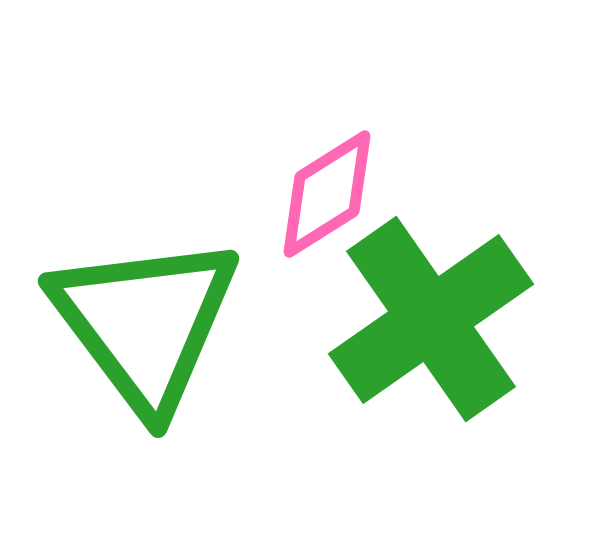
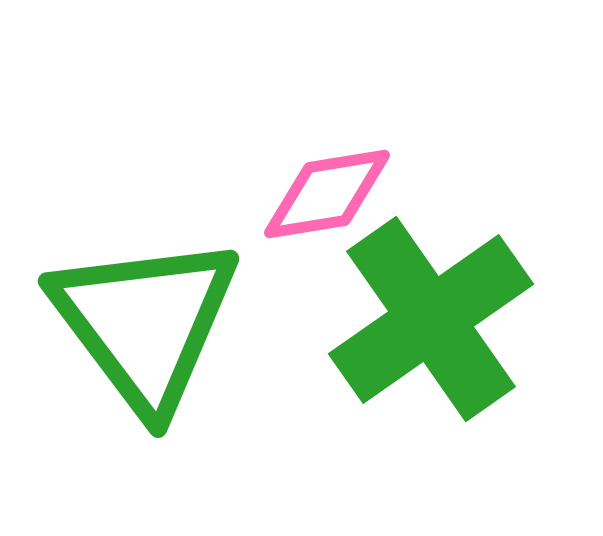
pink diamond: rotated 23 degrees clockwise
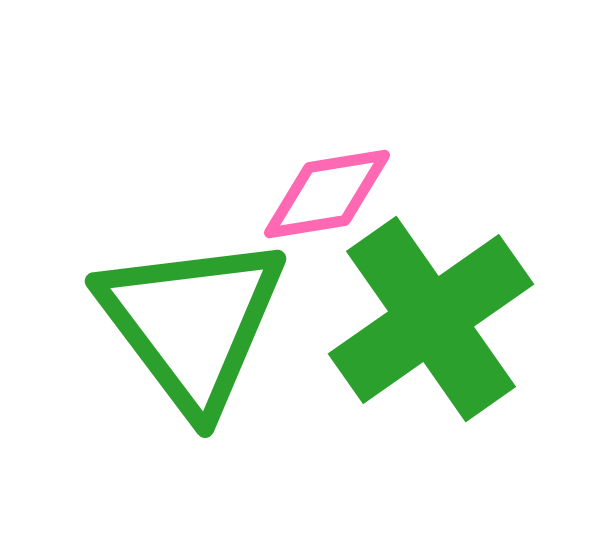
green triangle: moved 47 px right
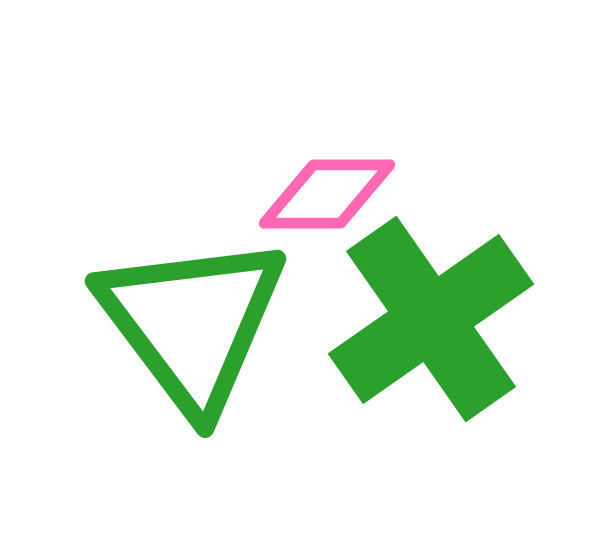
pink diamond: rotated 9 degrees clockwise
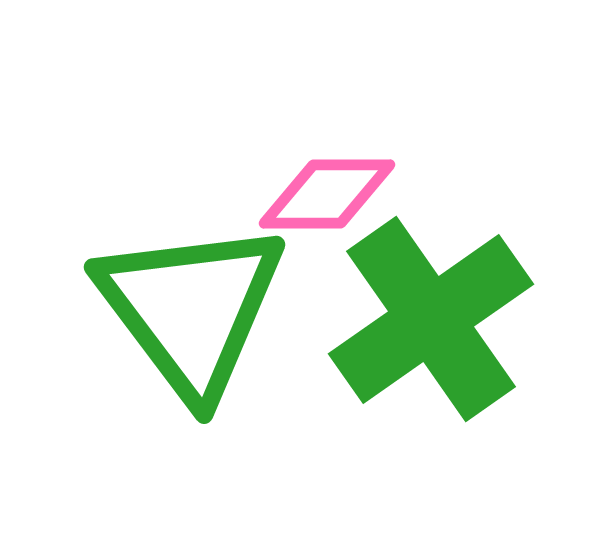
green triangle: moved 1 px left, 14 px up
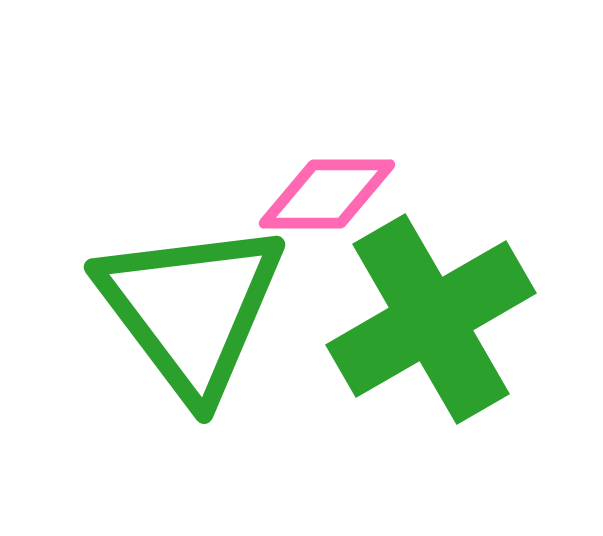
green cross: rotated 5 degrees clockwise
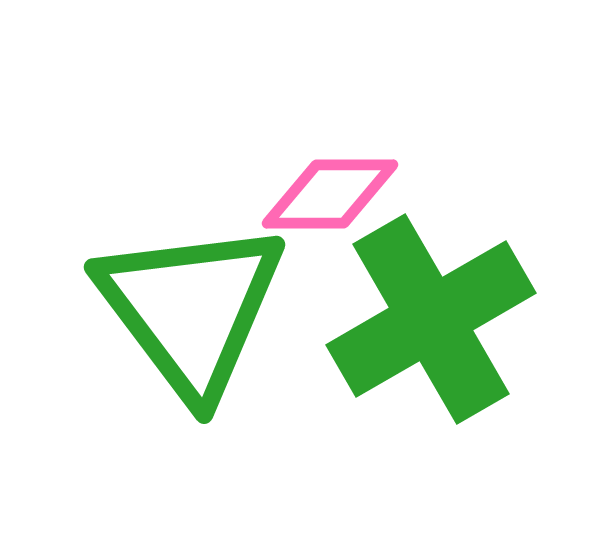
pink diamond: moved 3 px right
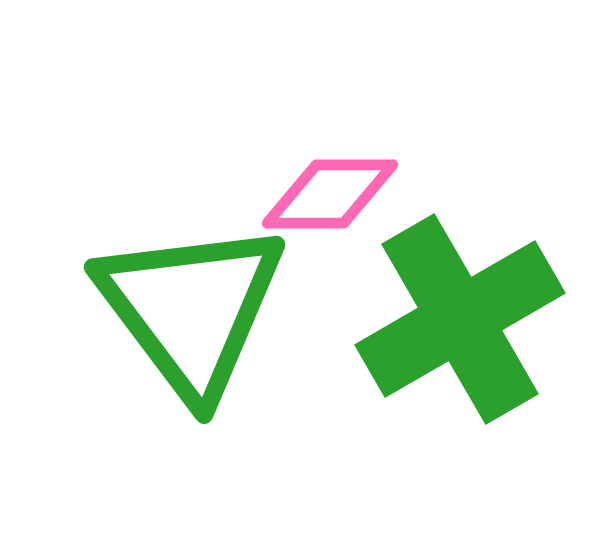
green cross: moved 29 px right
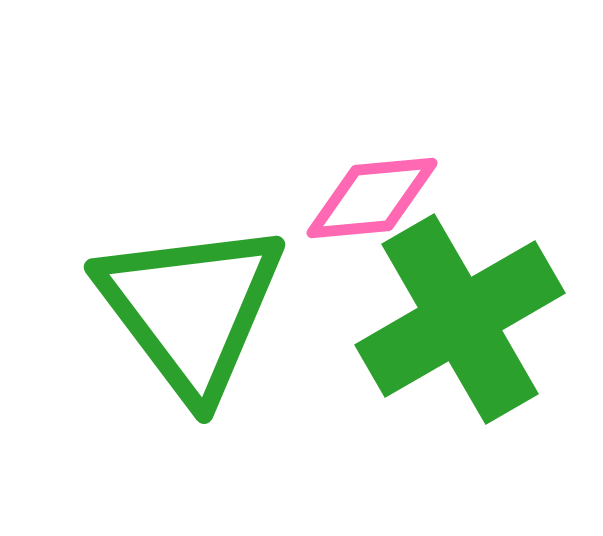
pink diamond: moved 42 px right, 4 px down; rotated 5 degrees counterclockwise
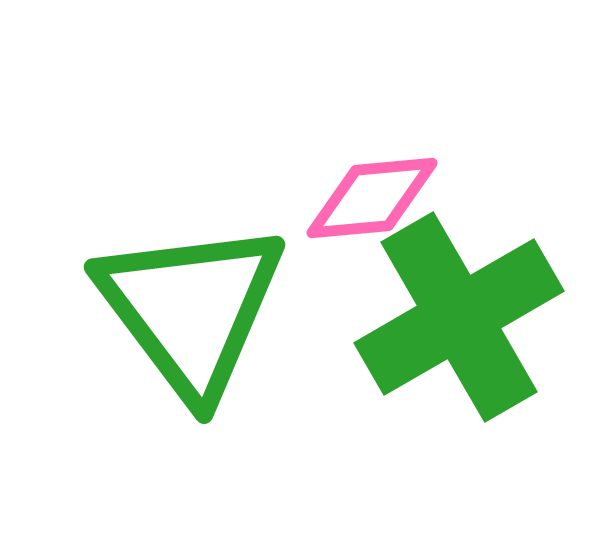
green cross: moved 1 px left, 2 px up
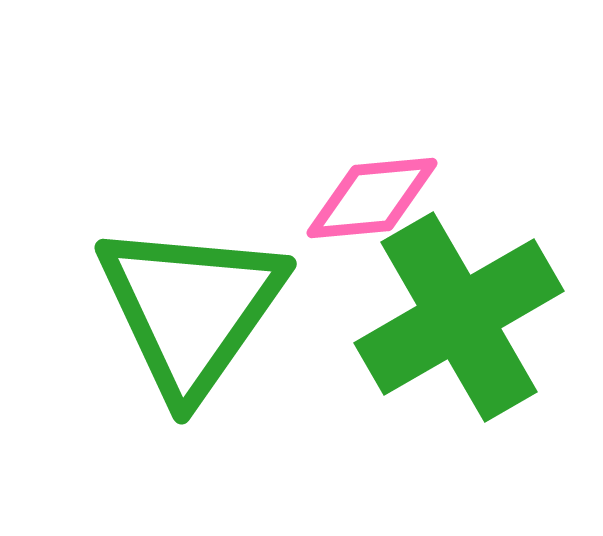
green triangle: rotated 12 degrees clockwise
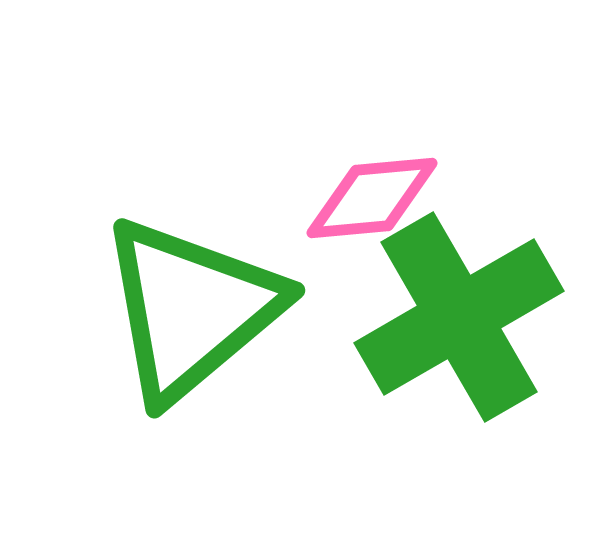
green triangle: rotated 15 degrees clockwise
